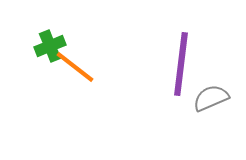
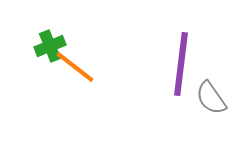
gray semicircle: rotated 102 degrees counterclockwise
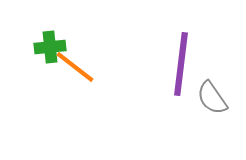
green cross: moved 1 px down; rotated 16 degrees clockwise
gray semicircle: moved 1 px right
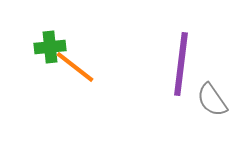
gray semicircle: moved 2 px down
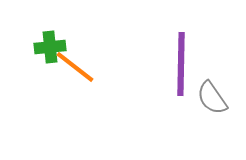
purple line: rotated 6 degrees counterclockwise
gray semicircle: moved 2 px up
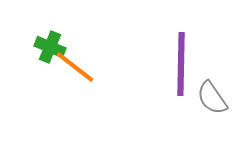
green cross: rotated 28 degrees clockwise
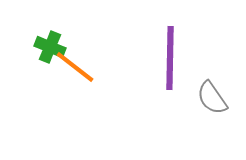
purple line: moved 11 px left, 6 px up
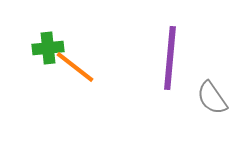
green cross: moved 2 px left, 1 px down; rotated 28 degrees counterclockwise
purple line: rotated 4 degrees clockwise
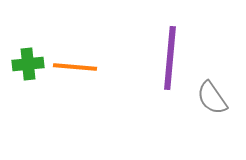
green cross: moved 20 px left, 16 px down
orange line: rotated 33 degrees counterclockwise
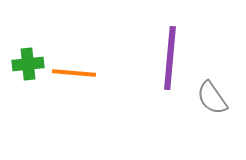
orange line: moved 1 px left, 6 px down
